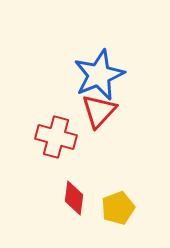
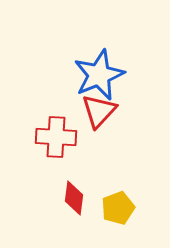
red cross: rotated 12 degrees counterclockwise
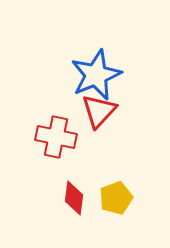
blue star: moved 3 px left
red cross: rotated 9 degrees clockwise
yellow pentagon: moved 2 px left, 10 px up
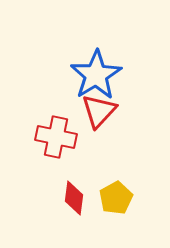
blue star: rotated 9 degrees counterclockwise
yellow pentagon: rotated 8 degrees counterclockwise
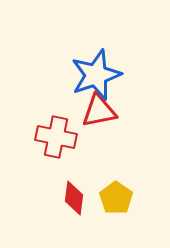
blue star: rotated 12 degrees clockwise
red triangle: rotated 36 degrees clockwise
yellow pentagon: rotated 8 degrees counterclockwise
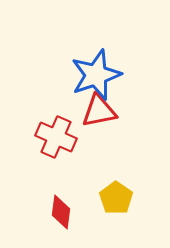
red cross: rotated 12 degrees clockwise
red diamond: moved 13 px left, 14 px down
